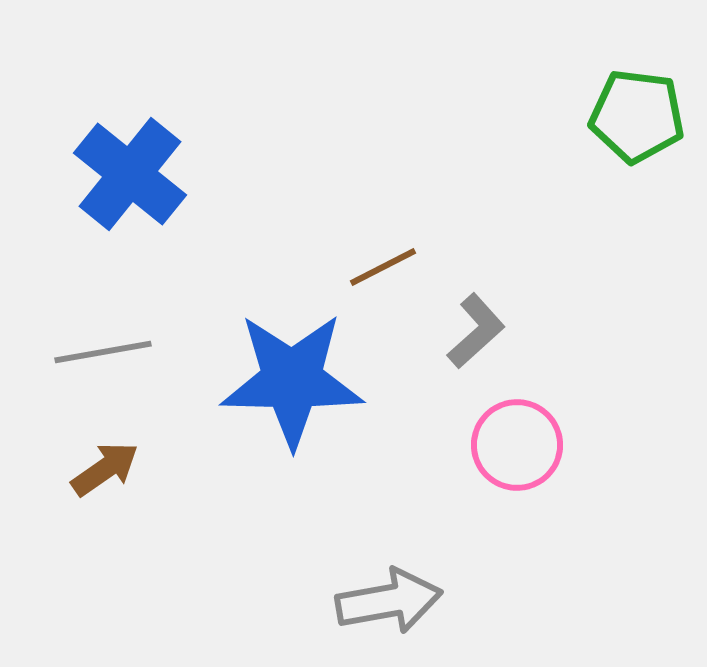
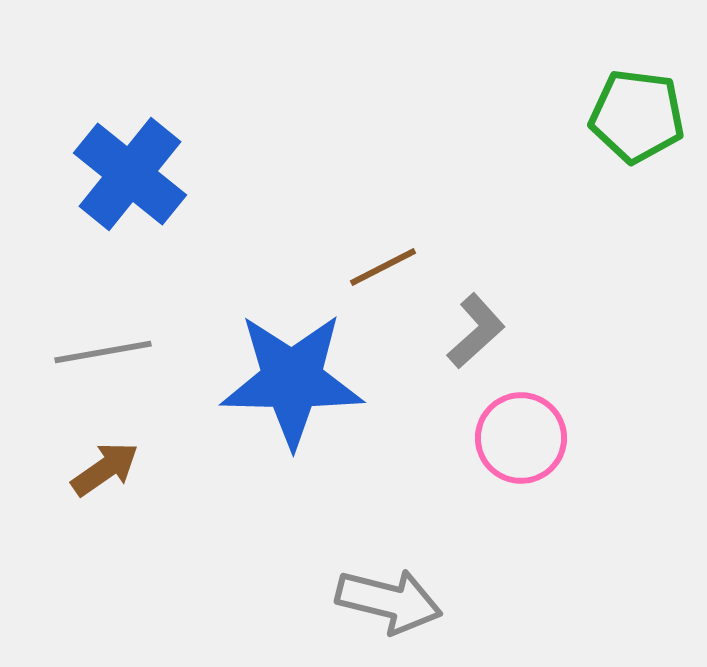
pink circle: moved 4 px right, 7 px up
gray arrow: rotated 24 degrees clockwise
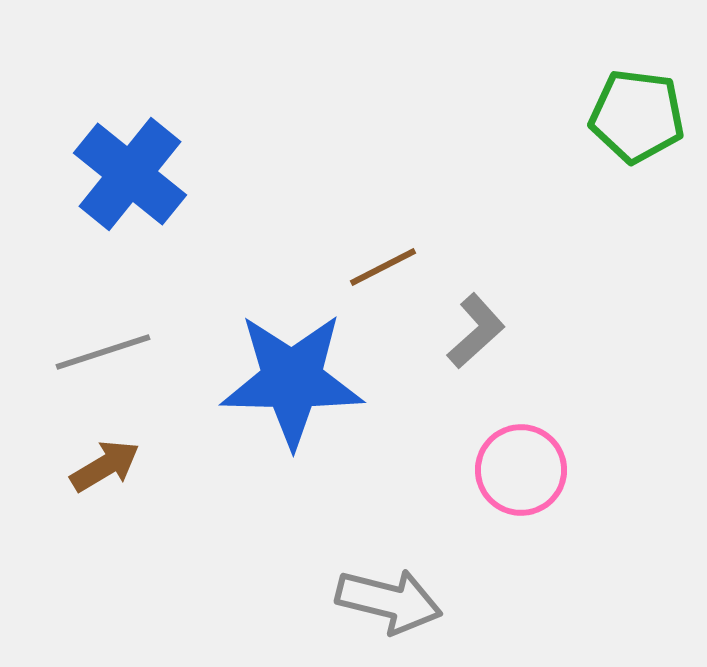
gray line: rotated 8 degrees counterclockwise
pink circle: moved 32 px down
brown arrow: moved 3 px up; rotated 4 degrees clockwise
